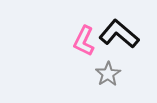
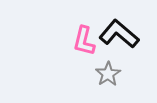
pink L-shape: rotated 12 degrees counterclockwise
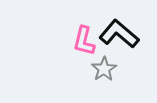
gray star: moved 4 px left, 5 px up
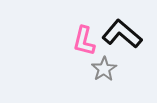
black L-shape: moved 3 px right
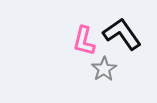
black L-shape: rotated 15 degrees clockwise
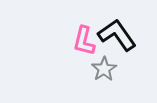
black L-shape: moved 5 px left, 1 px down
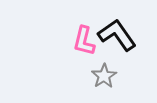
gray star: moved 7 px down
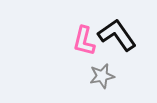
gray star: moved 2 px left; rotated 20 degrees clockwise
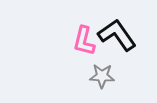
gray star: rotated 15 degrees clockwise
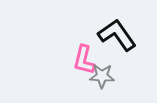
pink L-shape: moved 19 px down
